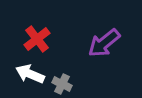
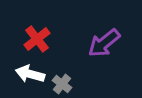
white arrow: rotated 8 degrees counterclockwise
gray cross: rotated 12 degrees clockwise
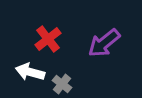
red cross: moved 11 px right
white arrow: moved 2 px up
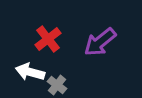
purple arrow: moved 4 px left, 1 px up
gray cross: moved 5 px left, 1 px down
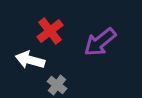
red cross: moved 2 px right, 8 px up
white arrow: moved 12 px up
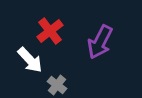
purple arrow: rotated 24 degrees counterclockwise
white arrow: rotated 148 degrees counterclockwise
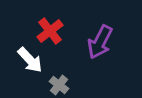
gray cross: moved 2 px right
